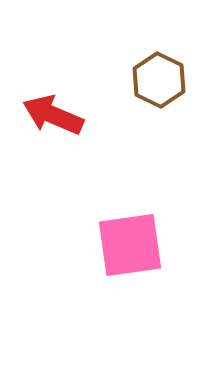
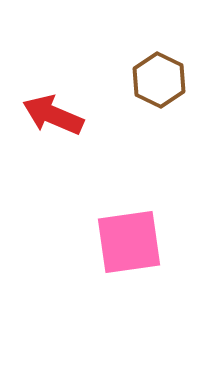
pink square: moved 1 px left, 3 px up
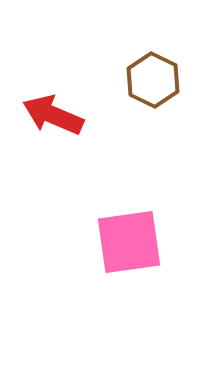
brown hexagon: moved 6 px left
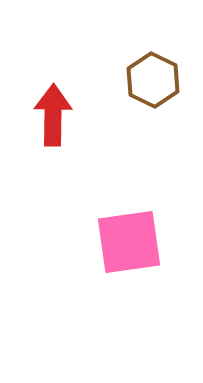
red arrow: rotated 68 degrees clockwise
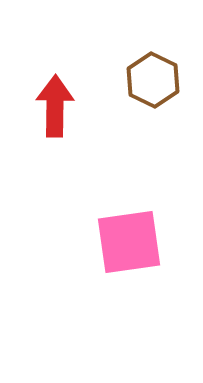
red arrow: moved 2 px right, 9 px up
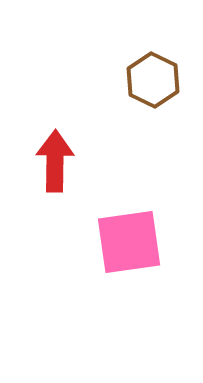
red arrow: moved 55 px down
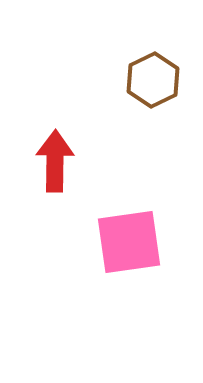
brown hexagon: rotated 8 degrees clockwise
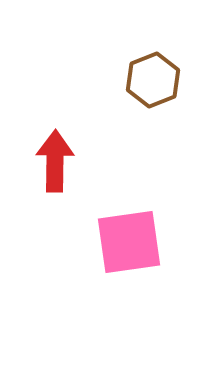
brown hexagon: rotated 4 degrees clockwise
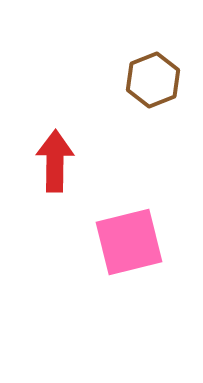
pink square: rotated 6 degrees counterclockwise
